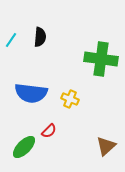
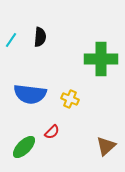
green cross: rotated 8 degrees counterclockwise
blue semicircle: moved 1 px left, 1 px down
red semicircle: moved 3 px right, 1 px down
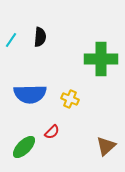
blue semicircle: rotated 8 degrees counterclockwise
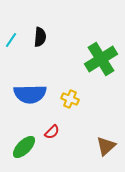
green cross: rotated 32 degrees counterclockwise
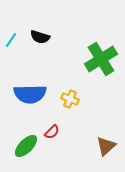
black semicircle: rotated 102 degrees clockwise
green ellipse: moved 2 px right, 1 px up
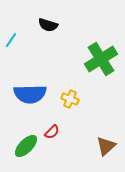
black semicircle: moved 8 px right, 12 px up
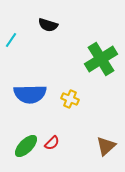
red semicircle: moved 11 px down
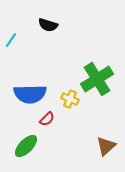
green cross: moved 4 px left, 20 px down
red semicircle: moved 5 px left, 24 px up
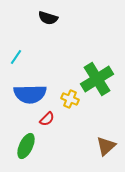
black semicircle: moved 7 px up
cyan line: moved 5 px right, 17 px down
green ellipse: rotated 20 degrees counterclockwise
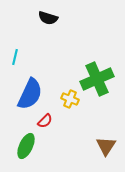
cyan line: moved 1 px left; rotated 21 degrees counterclockwise
green cross: rotated 8 degrees clockwise
blue semicircle: rotated 64 degrees counterclockwise
red semicircle: moved 2 px left, 2 px down
brown triangle: rotated 15 degrees counterclockwise
